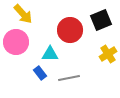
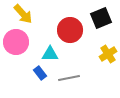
black square: moved 2 px up
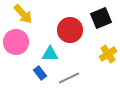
gray line: rotated 15 degrees counterclockwise
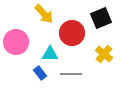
yellow arrow: moved 21 px right
red circle: moved 2 px right, 3 px down
yellow cross: moved 4 px left; rotated 18 degrees counterclockwise
gray line: moved 2 px right, 4 px up; rotated 25 degrees clockwise
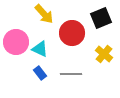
cyan triangle: moved 10 px left, 5 px up; rotated 24 degrees clockwise
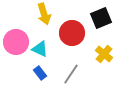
yellow arrow: rotated 25 degrees clockwise
gray line: rotated 55 degrees counterclockwise
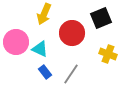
yellow arrow: rotated 40 degrees clockwise
yellow cross: moved 4 px right; rotated 18 degrees counterclockwise
blue rectangle: moved 5 px right, 1 px up
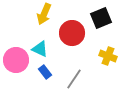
pink circle: moved 18 px down
yellow cross: moved 2 px down
gray line: moved 3 px right, 5 px down
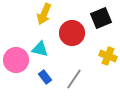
cyan triangle: rotated 12 degrees counterclockwise
blue rectangle: moved 5 px down
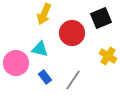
yellow cross: rotated 12 degrees clockwise
pink circle: moved 3 px down
gray line: moved 1 px left, 1 px down
